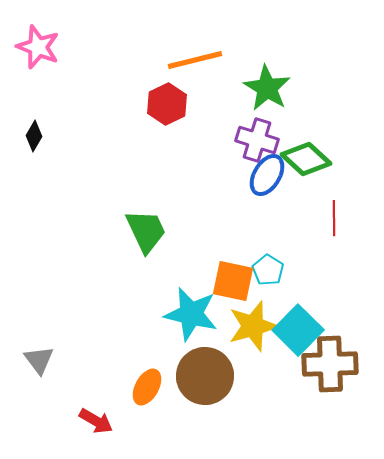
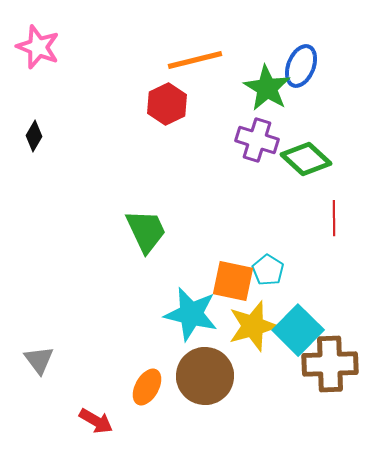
blue ellipse: moved 34 px right, 109 px up; rotated 9 degrees counterclockwise
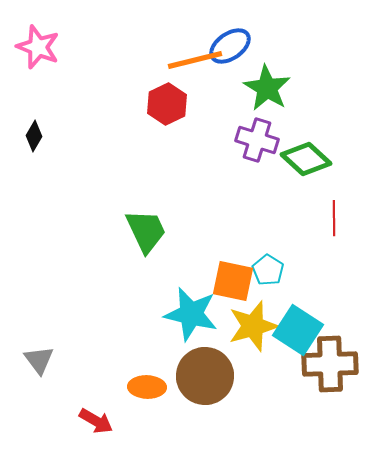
blue ellipse: moved 71 px left, 20 px up; rotated 33 degrees clockwise
cyan square: rotated 12 degrees counterclockwise
orange ellipse: rotated 63 degrees clockwise
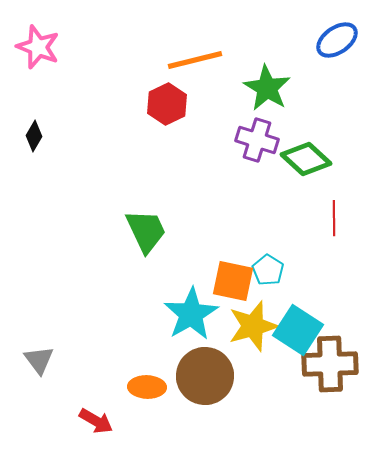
blue ellipse: moved 107 px right, 6 px up
cyan star: rotated 28 degrees clockwise
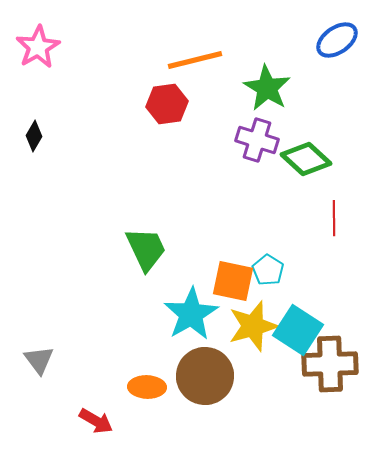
pink star: rotated 21 degrees clockwise
red hexagon: rotated 18 degrees clockwise
green trapezoid: moved 18 px down
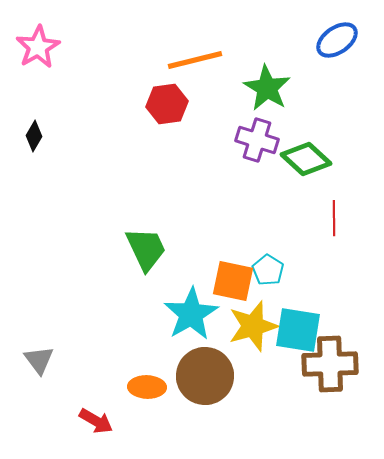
cyan square: rotated 24 degrees counterclockwise
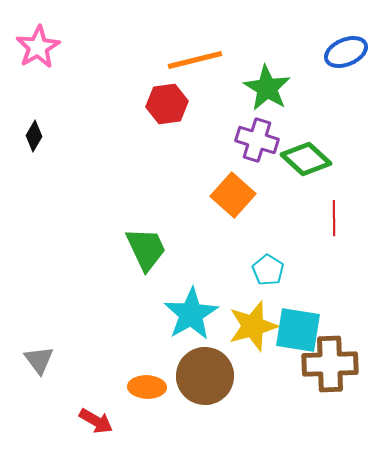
blue ellipse: moved 9 px right, 12 px down; rotated 12 degrees clockwise
orange square: moved 86 px up; rotated 30 degrees clockwise
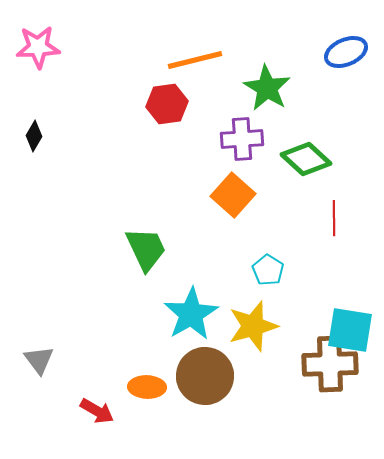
pink star: rotated 27 degrees clockwise
purple cross: moved 15 px left, 1 px up; rotated 21 degrees counterclockwise
cyan square: moved 52 px right
red arrow: moved 1 px right, 10 px up
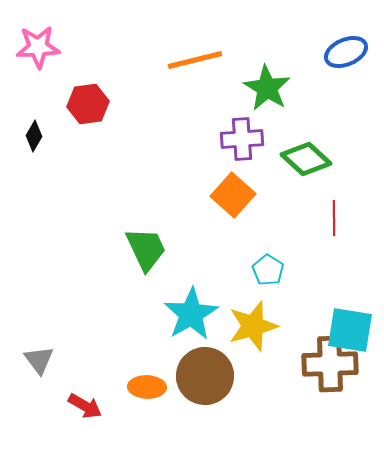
red hexagon: moved 79 px left
red arrow: moved 12 px left, 5 px up
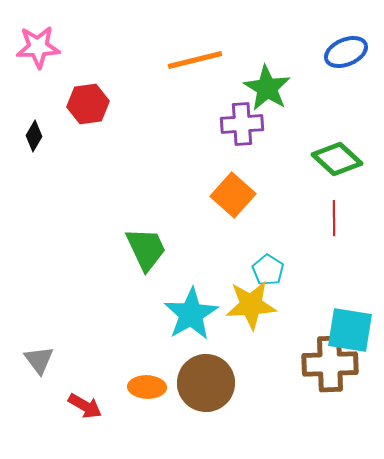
purple cross: moved 15 px up
green diamond: moved 31 px right
yellow star: moved 2 px left, 21 px up; rotated 12 degrees clockwise
brown circle: moved 1 px right, 7 px down
